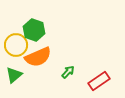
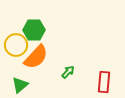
green hexagon: rotated 20 degrees counterclockwise
orange semicircle: moved 2 px left; rotated 24 degrees counterclockwise
green triangle: moved 6 px right, 10 px down
red rectangle: moved 5 px right, 1 px down; rotated 50 degrees counterclockwise
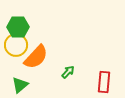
green hexagon: moved 16 px left, 3 px up
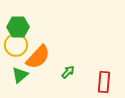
orange semicircle: moved 2 px right
green triangle: moved 10 px up
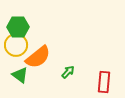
orange semicircle: rotated 8 degrees clockwise
green triangle: rotated 42 degrees counterclockwise
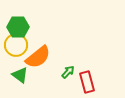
red rectangle: moved 17 px left; rotated 20 degrees counterclockwise
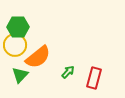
yellow circle: moved 1 px left
green triangle: rotated 36 degrees clockwise
red rectangle: moved 7 px right, 4 px up; rotated 30 degrees clockwise
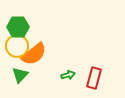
yellow circle: moved 2 px right, 1 px down
orange semicircle: moved 4 px left, 3 px up
green arrow: moved 3 px down; rotated 32 degrees clockwise
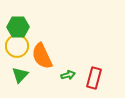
orange semicircle: moved 8 px right, 2 px down; rotated 104 degrees clockwise
